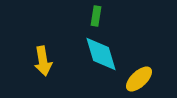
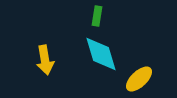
green rectangle: moved 1 px right
yellow arrow: moved 2 px right, 1 px up
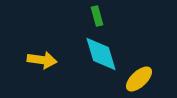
green rectangle: rotated 24 degrees counterclockwise
yellow arrow: moved 3 px left; rotated 72 degrees counterclockwise
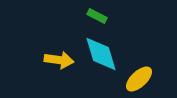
green rectangle: rotated 48 degrees counterclockwise
yellow arrow: moved 17 px right
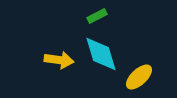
green rectangle: rotated 54 degrees counterclockwise
yellow ellipse: moved 2 px up
